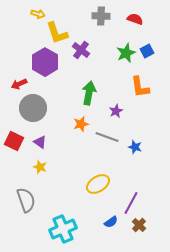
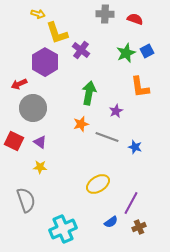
gray cross: moved 4 px right, 2 px up
yellow star: rotated 16 degrees counterclockwise
brown cross: moved 2 px down; rotated 24 degrees clockwise
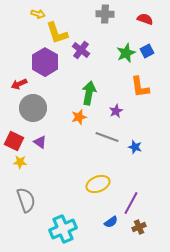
red semicircle: moved 10 px right
orange star: moved 2 px left, 7 px up
yellow star: moved 20 px left, 5 px up
yellow ellipse: rotated 10 degrees clockwise
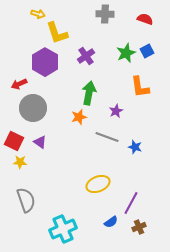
purple cross: moved 5 px right, 6 px down; rotated 18 degrees clockwise
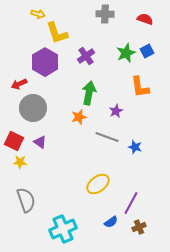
yellow ellipse: rotated 15 degrees counterclockwise
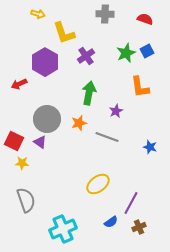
yellow L-shape: moved 7 px right
gray circle: moved 14 px right, 11 px down
orange star: moved 6 px down
blue star: moved 15 px right
yellow star: moved 2 px right, 1 px down
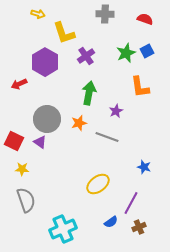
blue star: moved 6 px left, 20 px down
yellow star: moved 6 px down
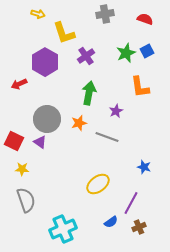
gray cross: rotated 12 degrees counterclockwise
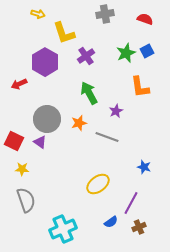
green arrow: rotated 40 degrees counterclockwise
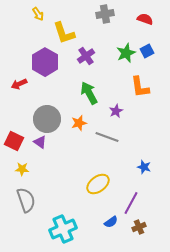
yellow arrow: rotated 40 degrees clockwise
